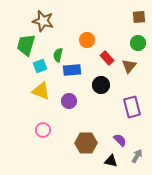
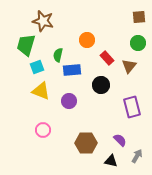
cyan square: moved 3 px left, 1 px down
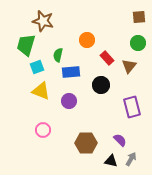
blue rectangle: moved 1 px left, 2 px down
gray arrow: moved 6 px left, 3 px down
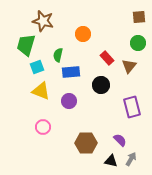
orange circle: moved 4 px left, 6 px up
pink circle: moved 3 px up
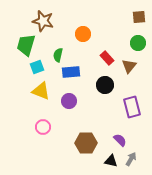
black circle: moved 4 px right
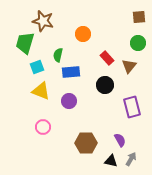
green trapezoid: moved 1 px left, 2 px up
purple semicircle: rotated 16 degrees clockwise
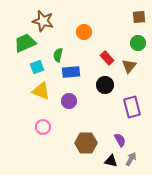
orange circle: moved 1 px right, 2 px up
green trapezoid: rotated 50 degrees clockwise
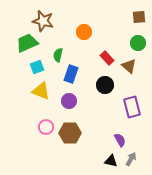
green trapezoid: moved 2 px right
brown triangle: rotated 28 degrees counterclockwise
blue rectangle: moved 2 px down; rotated 66 degrees counterclockwise
pink circle: moved 3 px right
brown hexagon: moved 16 px left, 10 px up
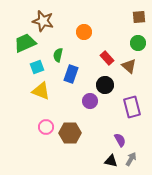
green trapezoid: moved 2 px left
purple circle: moved 21 px right
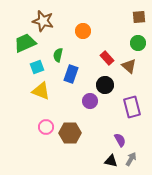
orange circle: moved 1 px left, 1 px up
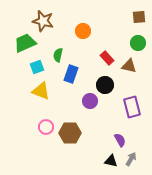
brown triangle: rotated 28 degrees counterclockwise
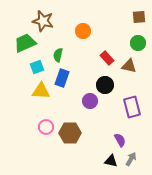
blue rectangle: moved 9 px left, 4 px down
yellow triangle: rotated 18 degrees counterclockwise
